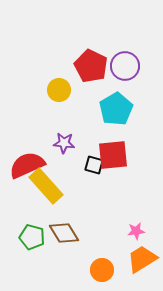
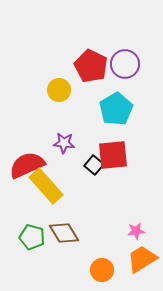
purple circle: moved 2 px up
black square: rotated 24 degrees clockwise
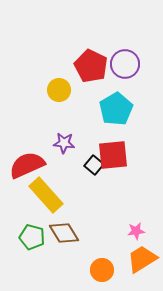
yellow rectangle: moved 9 px down
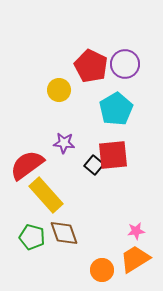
red semicircle: rotated 12 degrees counterclockwise
brown diamond: rotated 12 degrees clockwise
orange trapezoid: moved 7 px left
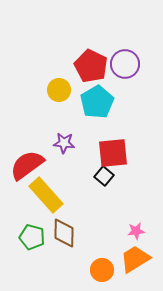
cyan pentagon: moved 19 px left, 7 px up
red square: moved 2 px up
black square: moved 10 px right, 11 px down
brown diamond: rotated 20 degrees clockwise
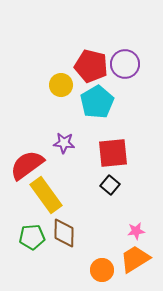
red pentagon: rotated 12 degrees counterclockwise
yellow circle: moved 2 px right, 5 px up
black square: moved 6 px right, 9 px down
yellow rectangle: rotated 6 degrees clockwise
green pentagon: rotated 20 degrees counterclockwise
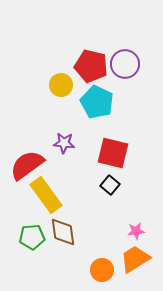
cyan pentagon: rotated 16 degrees counterclockwise
red square: rotated 20 degrees clockwise
brown diamond: moved 1 px left, 1 px up; rotated 8 degrees counterclockwise
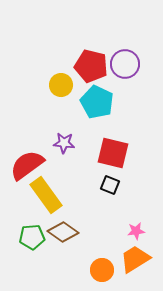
black square: rotated 18 degrees counterclockwise
brown diamond: rotated 48 degrees counterclockwise
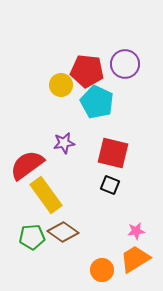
red pentagon: moved 4 px left, 5 px down; rotated 8 degrees counterclockwise
purple star: rotated 15 degrees counterclockwise
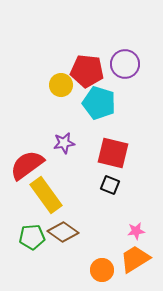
cyan pentagon: moved 2 px right, 1 px down; rotated 8 degrees counterclockwise
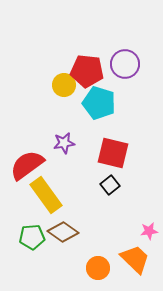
yellow circle: moved 3 px right
black square: rotated 30 degrees clockwise
pink star: moved 13 px right
orange trapezoid: rotated 76 degrees clockwise
orange circle: moved 4 px left, 2 px up
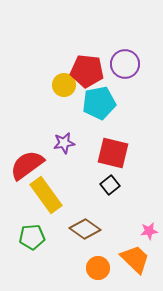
cyan pentagon: rotated 28 degrees counterclockwise
brown diamond: moved 22 px right, 3 px up
